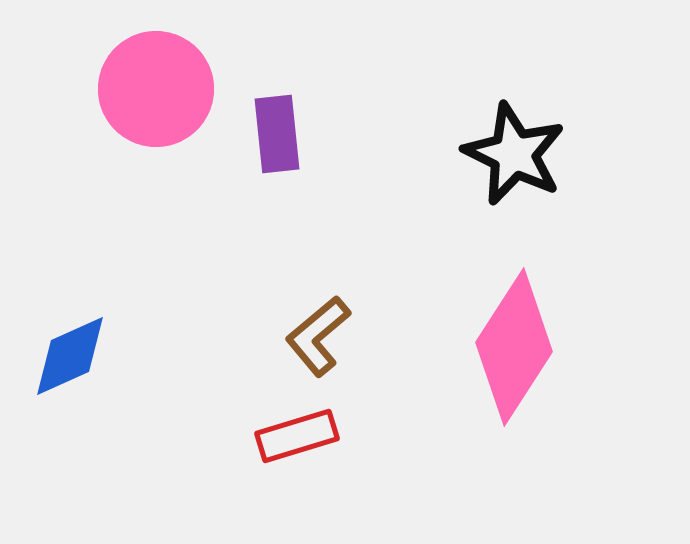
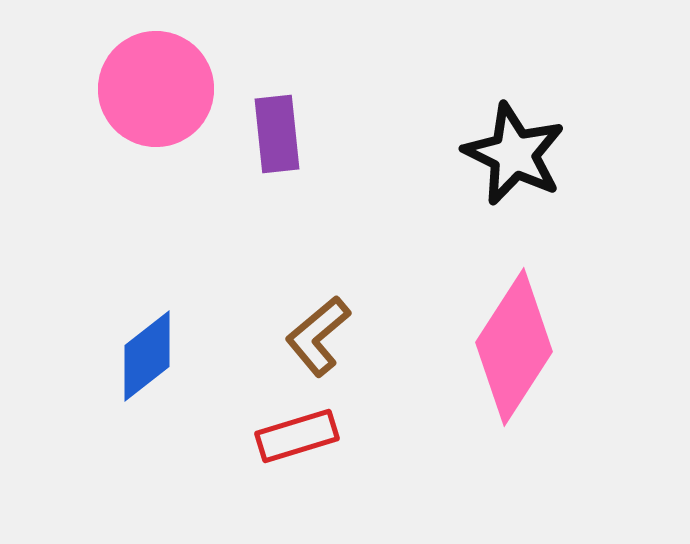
blue diamond: moved 77 px right; rotated 14 degrees counterclockwise
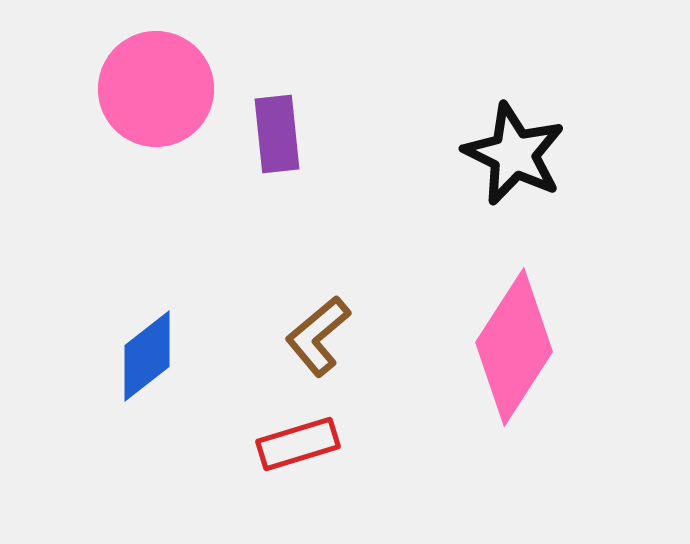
red rectangle: moved 1 px right, 8 px down
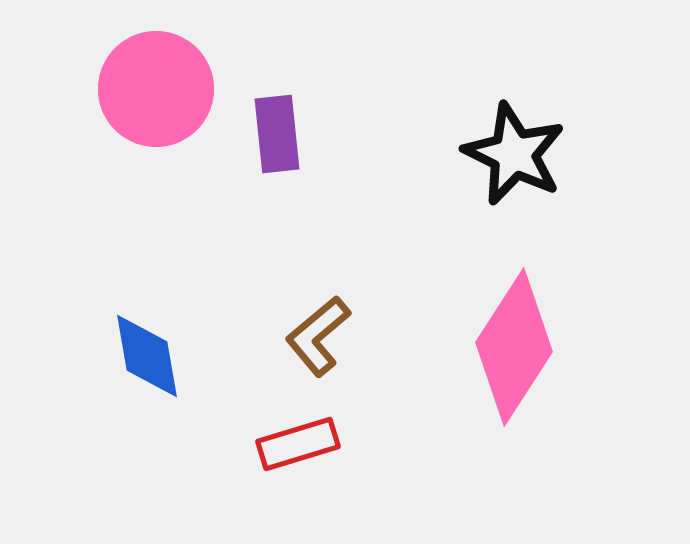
blue diamond: rotated 62 degrees counterclockwise
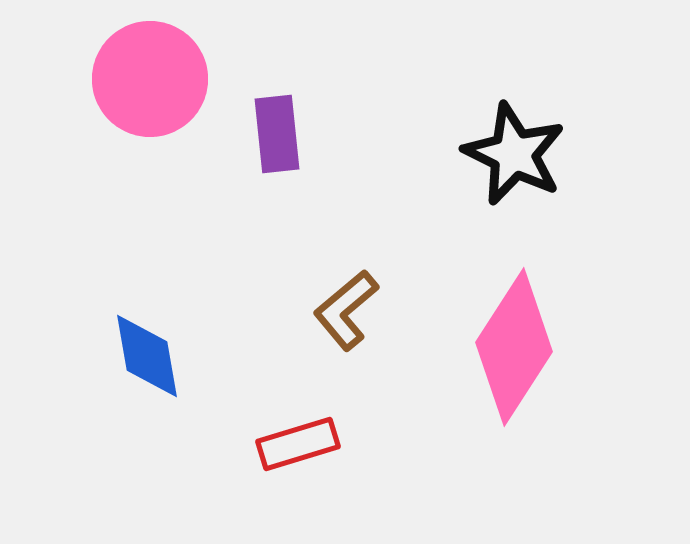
pink circle: moved 6 px left, 10 px up
brown L-shape: moved 28 px right, 26 px up
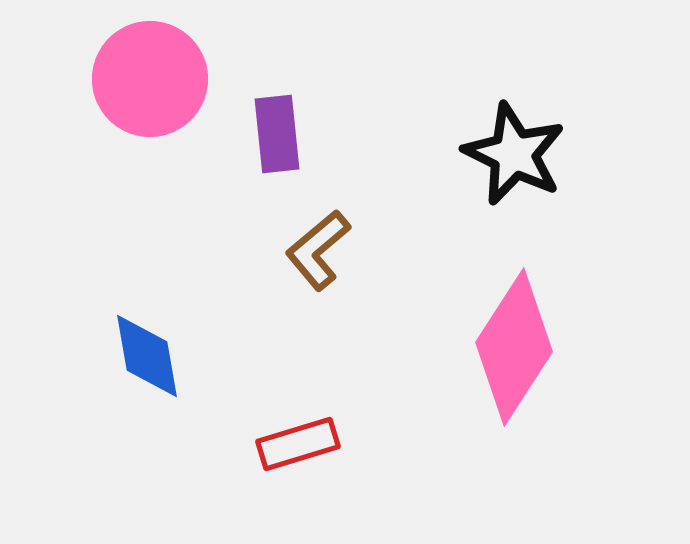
brown L-shape: moved 28 px left, 60 px up
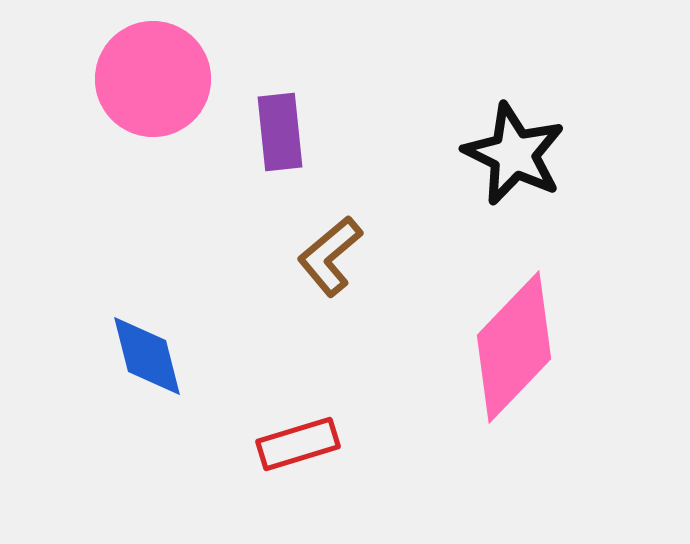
pink circle: moved 3 px right
purple rectangle: moved 3 px right, 2 px up
brown L-shape: moved 12 px right, 6 px down
pink diamond: rotated 11 degrees clockwise
blue diamond: rotated 4 degrees counterclockwise
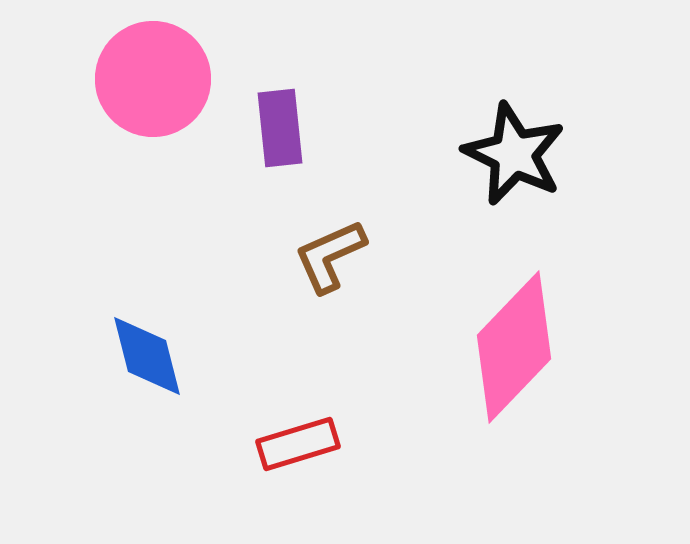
purple rectangle: moved 4 px up
brown L-shape: rotated 16 degrees clockwise
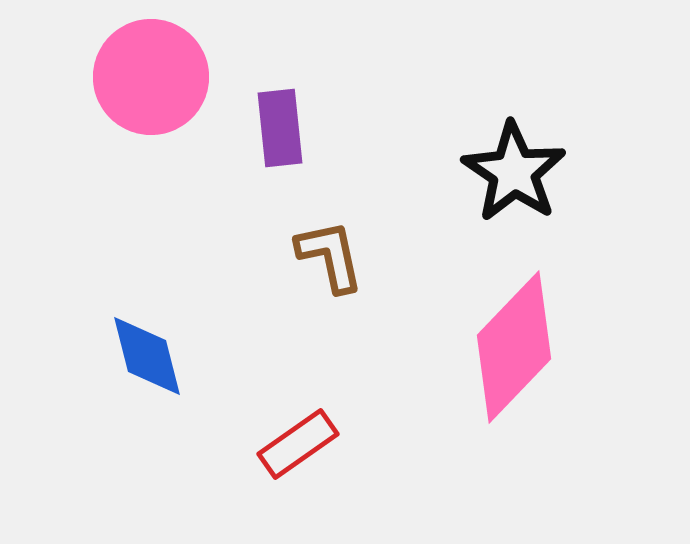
pink circle: moved 2 px left, 2 px up
black star: moved 18 px down; rotated 8 degrees clockwise
brown L-shape: rotated 102 degrees clockwise
red rectangle: rotated 18 degrees counterclockwise
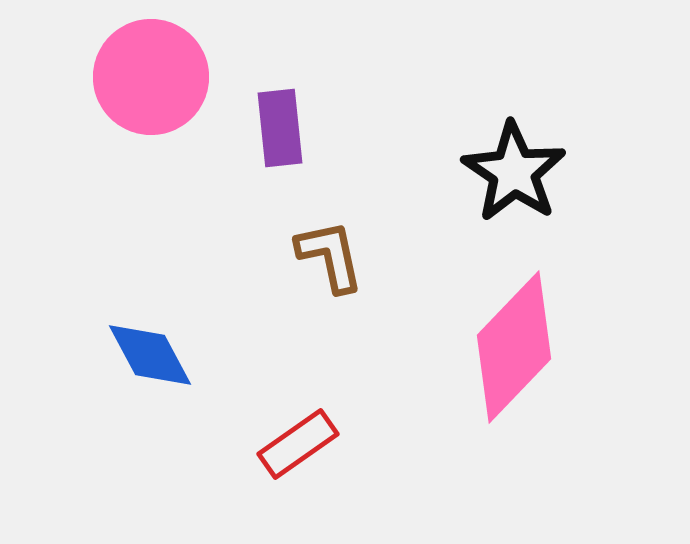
blue diamond: moved 3 px right, 1 px up; rotated 14 degrees counterclockwise
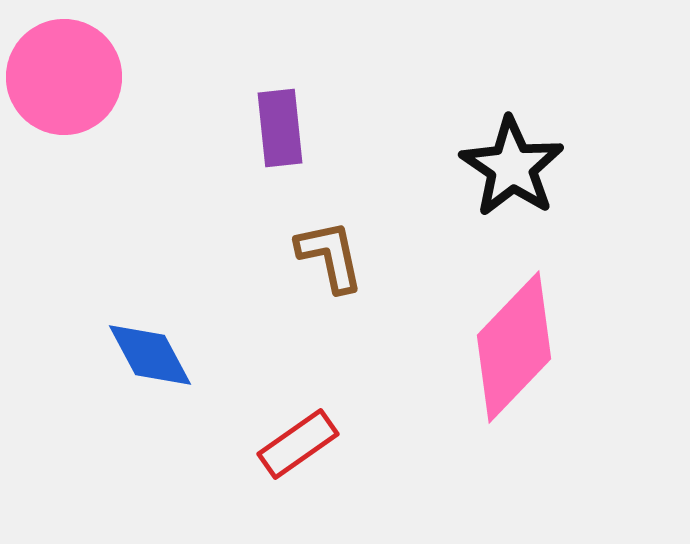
pink circle: moved 87 px left
black star: moved 2 px left, 5 px up
